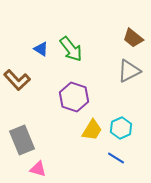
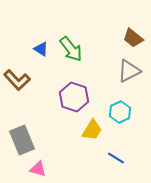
cyan hexagon: moved 1 px left, 16 px up
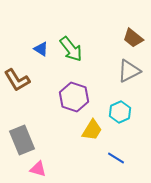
brown L-shape: rotated 12 degrees clockwise
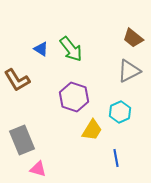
blue line: rotated 48 degrees clockwise
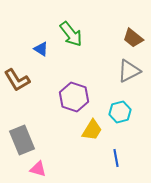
green arrow: moved 15 px up
cyan hexagon: rotated 10 degrees clockwise
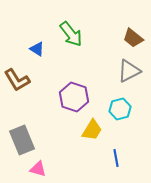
blue triangle: moved 4 px left
cyan hexagon: moved 3 px up
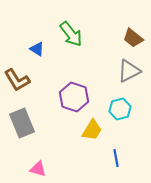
gray rectangle: moved 17 px up
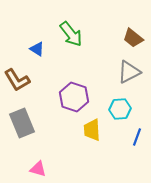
gray triangle: moved 1 px down
cyan hexagon: rotated 10 degrees clockwise
yellow trapezoid: rotated 145 degrees clockwise
blue line: moved 21 px right, 21 px up; rotated 30 degrees clockwise
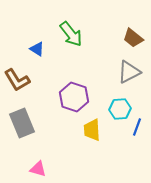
blue line: moved 10 px up
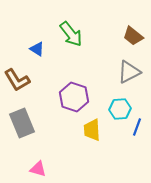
brown trapezoid: moved 2 px up
